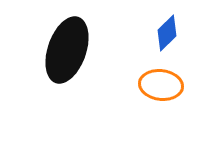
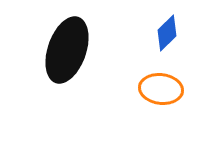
orange ellipse: moved 4 px down
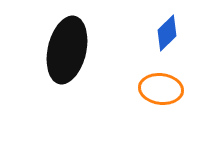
black ellipse: rotated 6 degrees counterclockwise
